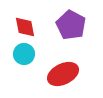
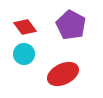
red diamond: rotated 25 degrees counterclockwise
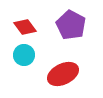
cyan circle: moved 1 px down
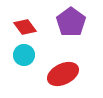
purple pentagon: moved 3 px up; rotated 8 degrees clockwise
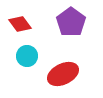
red diamond: moved 5 px left, 3 px up
cyan circle: moved 3 px right, 1 px down
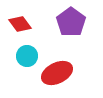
red ellipse: moved 6 px left, 1 px up
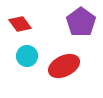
purple pentagon: moved 10 px right
red ellipse: moved 7 px right, 7 px up
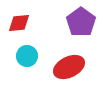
red diamond: moved 1 px left, 1 px up; rotated 60 degrees counterclockwise
red ellipse: moved 5 px right, 1 px down
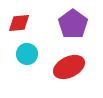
purple pentagon: moved 8 px left, 2 px down
cyan circle: moved 2 px up
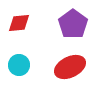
cyan circle: moved 8 px left, 11 px down
red ellipse: moved 1 px right
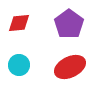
purple pentagon: moved 4 px left
